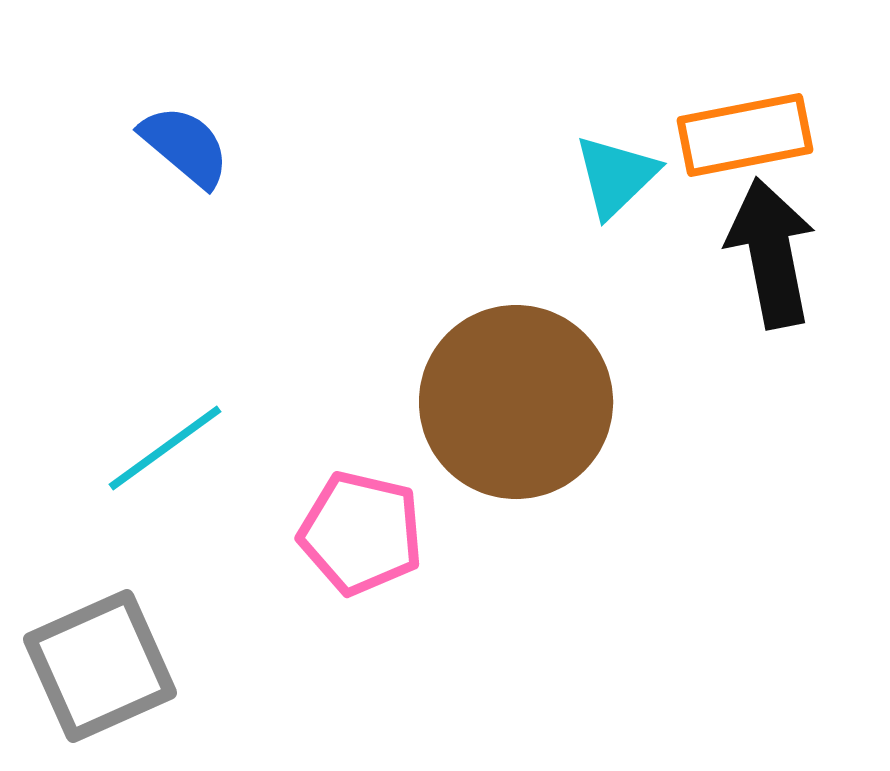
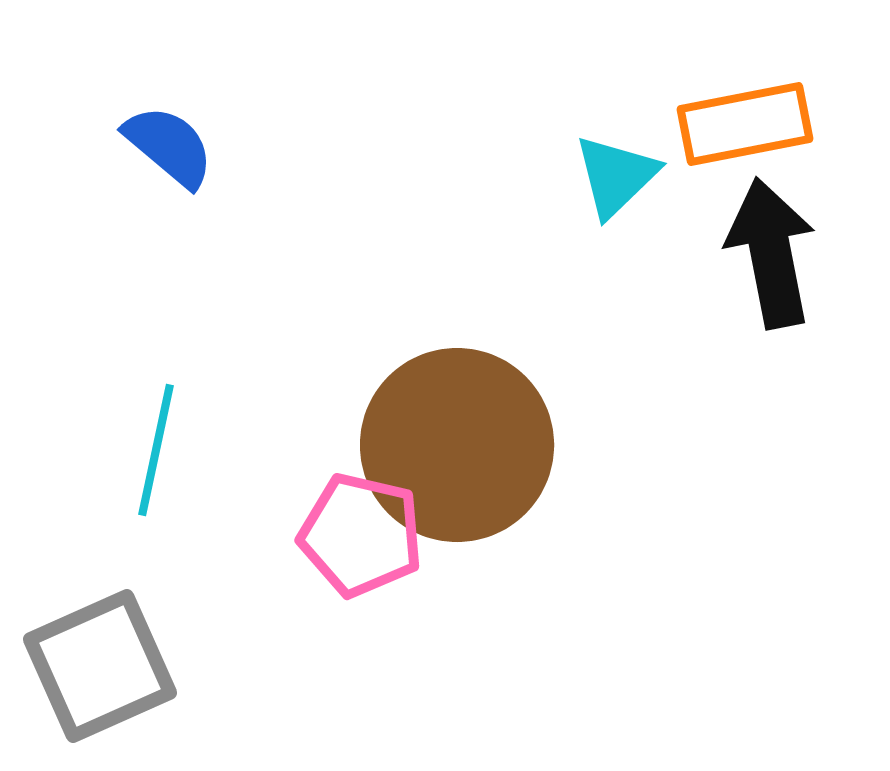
orange rectangle: moved 11 px up
blue semicircle: moved 16 px left
brown circle: moved 59 px left, 43 px down
cyan line: moved 9 px left, 2 px down; rotated 42 degrees counterclockwise
pink pentagon: moved 2 px down
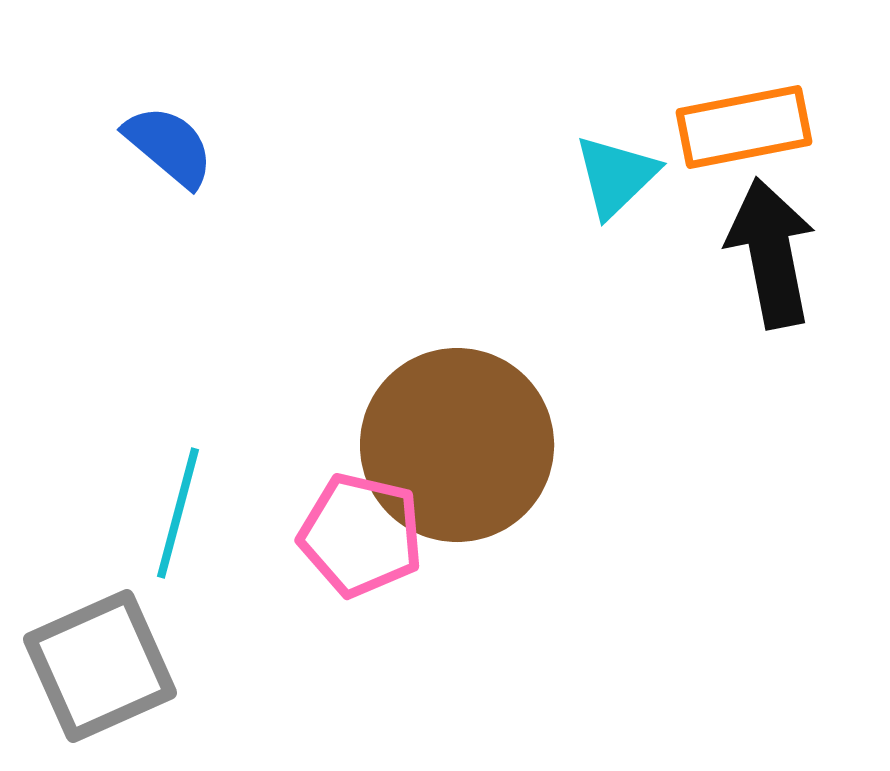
orange rectangle: moved 1 px left, 3 px down
cyan line: moved 22 px right, 63 px down; rotated 3 degrees clockwise
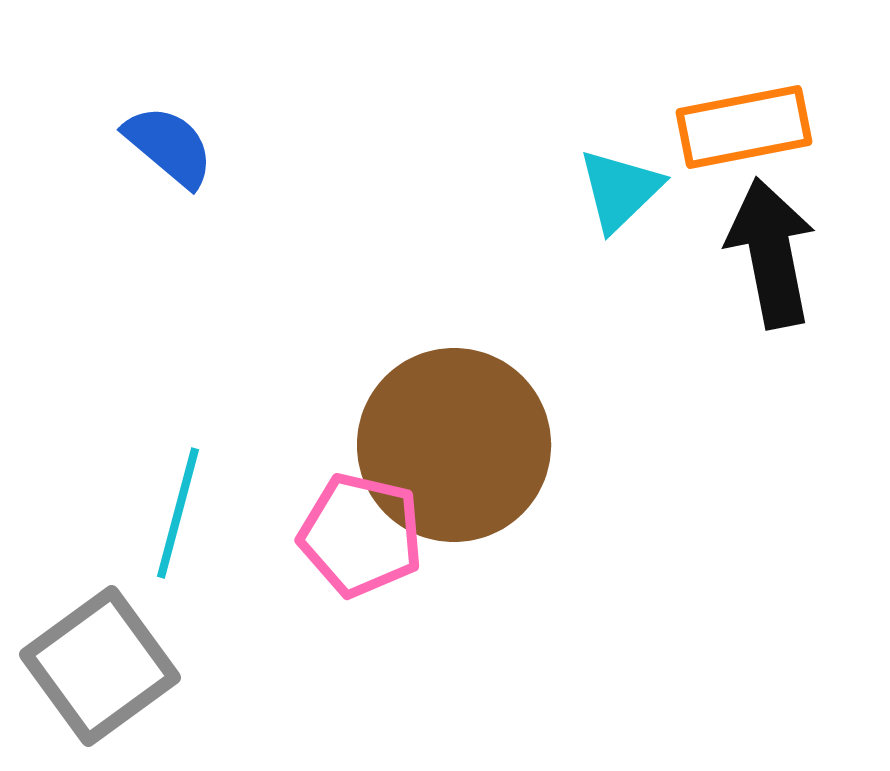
cyan triangle: moved 4 px right, 14 px down
brown circle: moved 3 px left
gray square: rotated 12 degrees counterclockwise
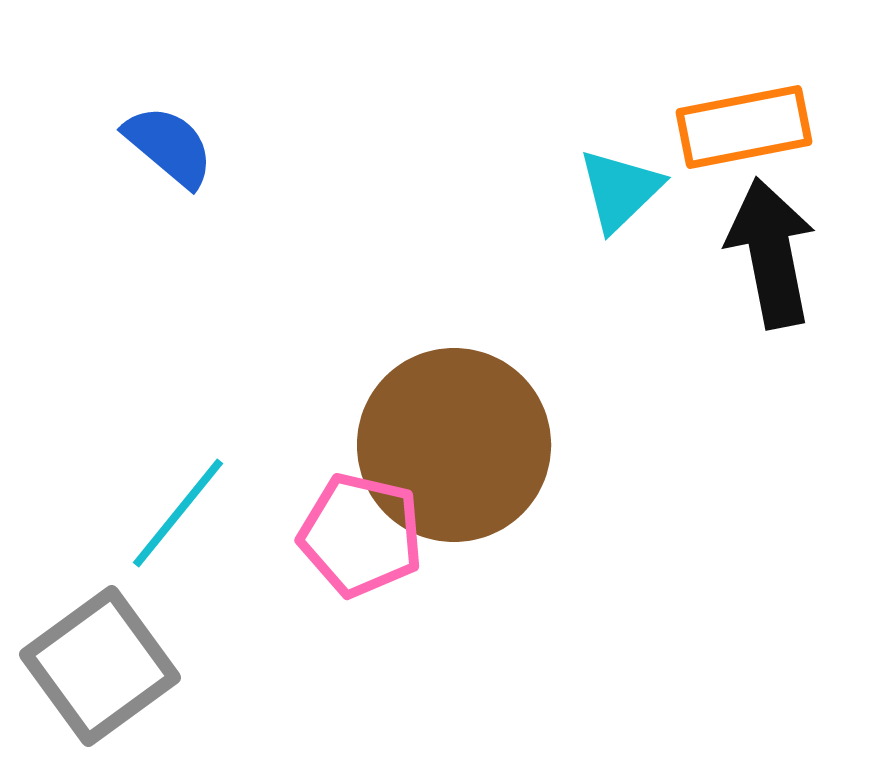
cyan line: rotated 24 degrees clockwise
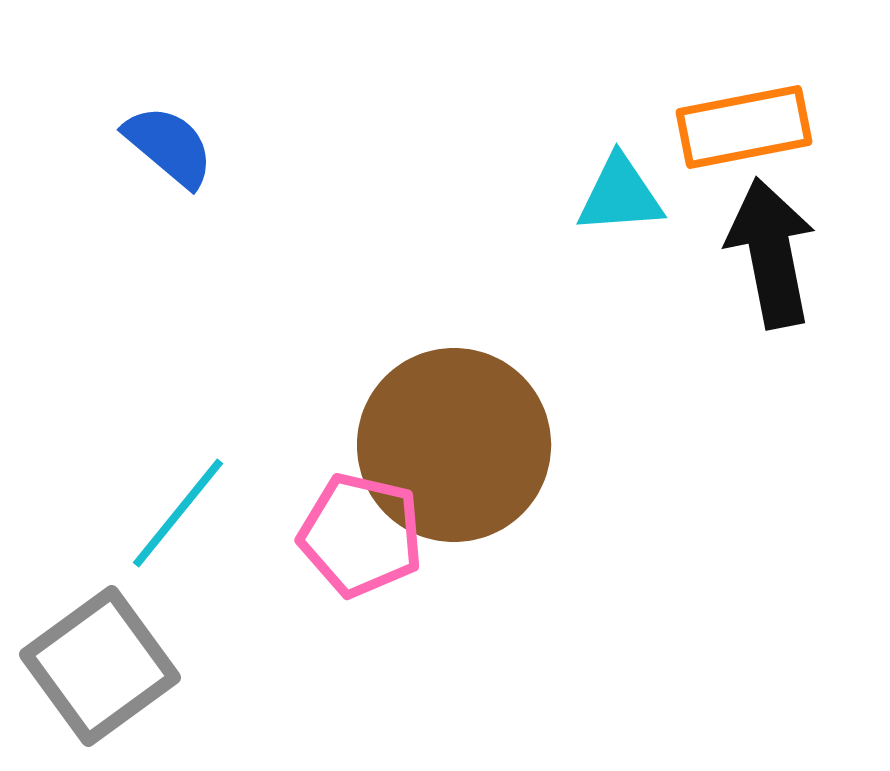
cyan triangle: moved 5 px down; rotated 40 degrees clockwise
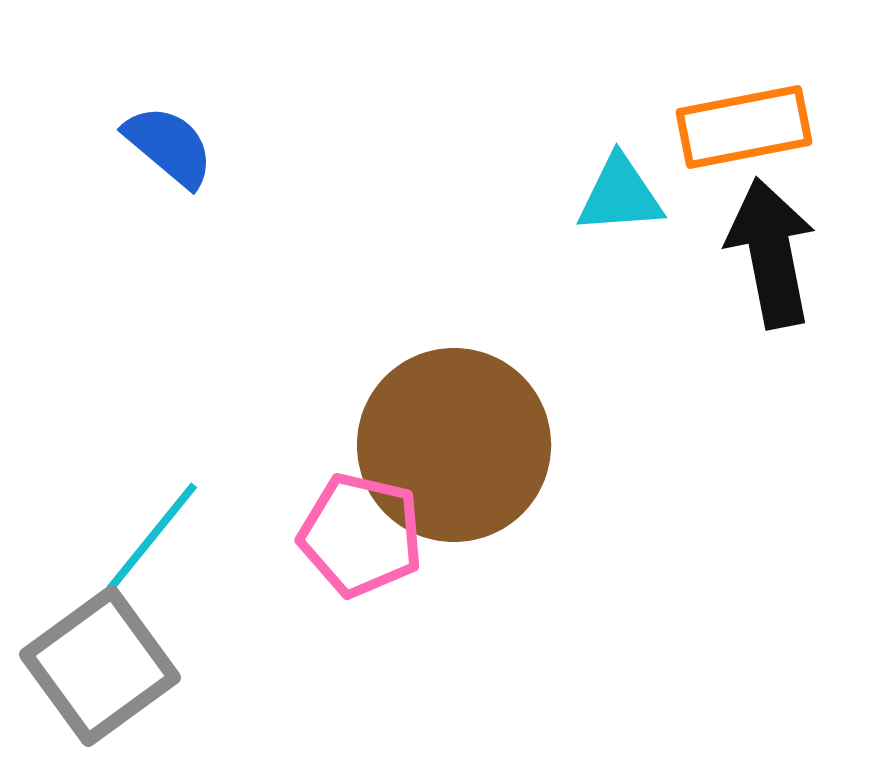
cyan line: moved 26 px left, 24 px down
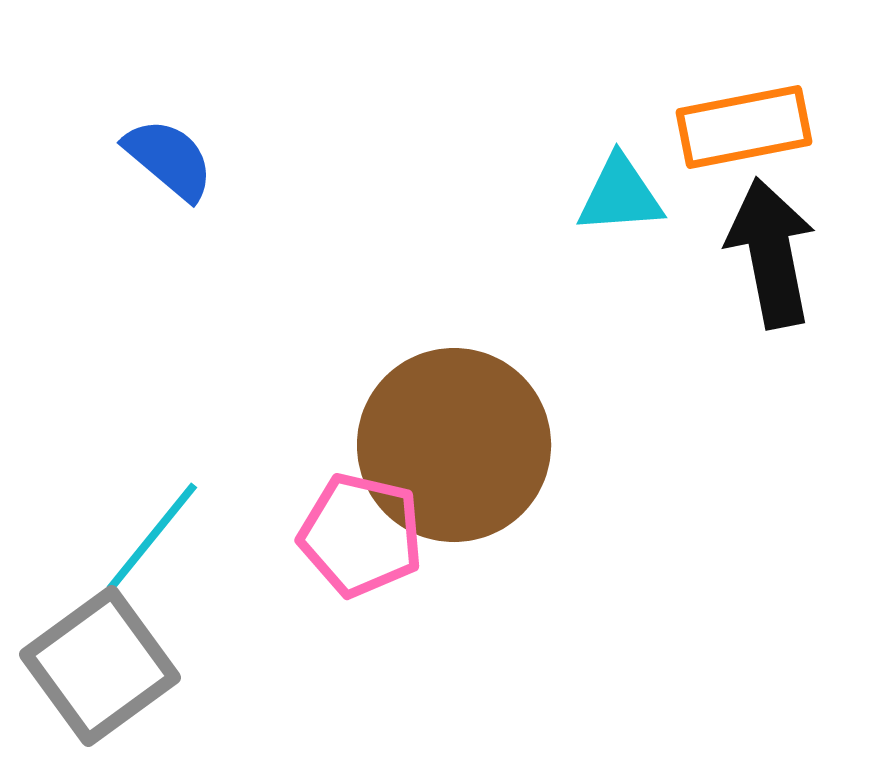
blue semicircle: moved 13 px down
